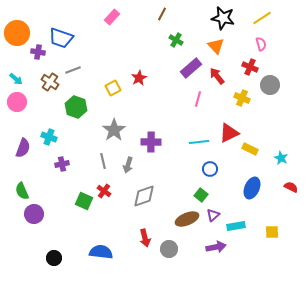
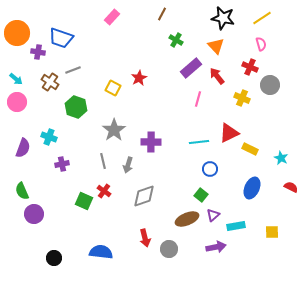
yellow square at (113, 88): rotated 35 degrees counterclockwise
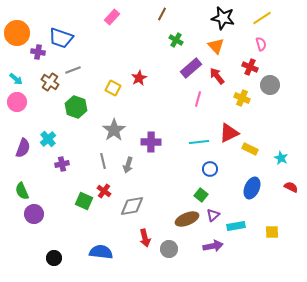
cyan cross at (49, 137): moved 1 px left, 2 px down; rotated 28 degrees clockwise
gray diamond at (144, 196): moved 12 px left, 10 px down; rotated 10 degrees clockwise
purple arrow at (216, 247): moved 3 px left, 1 px up
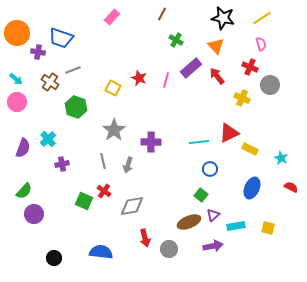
red star at (139, 78): rotated 21 degrees counterclockwise
pink line at (198, 99): moved 32 px left, 19 px up
green semicircle at (22, 191): moved 2 px right; rotated 114 degrees counterclockwise
brown ellipse at (187, 219): moved 2 px right, 3 px down
yellow square at (272, 232): moved 4 px left, 4 px up; rotated 16 degrees clockwise
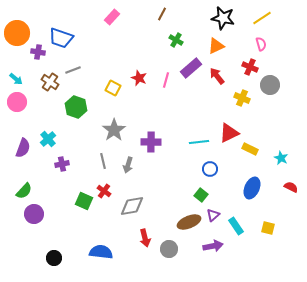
orange triangle at (216, 46): rotated 48 degrees clockwise
cyan rectangle at (236, 226): rotated 66 degrees clockwise
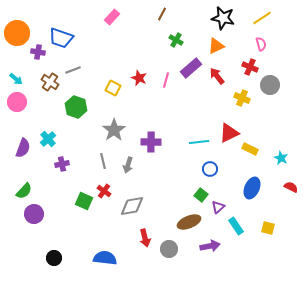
purple triangle at (213, 215): moved 5 px right, 8 px up
purple arrow at (213, 246): moved 3 px left
blue semicircle at (101, 252): moved 4 px right, 6 px down
